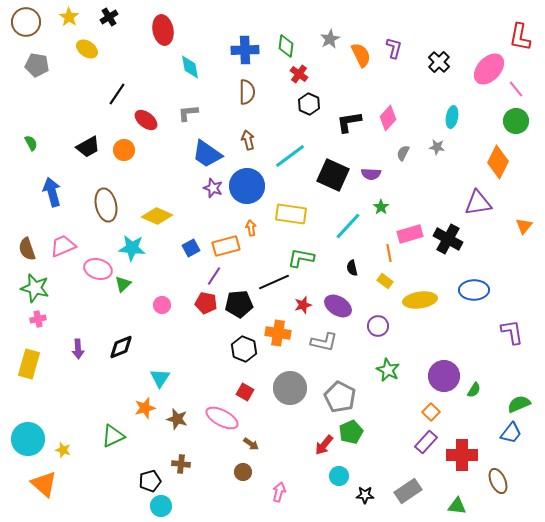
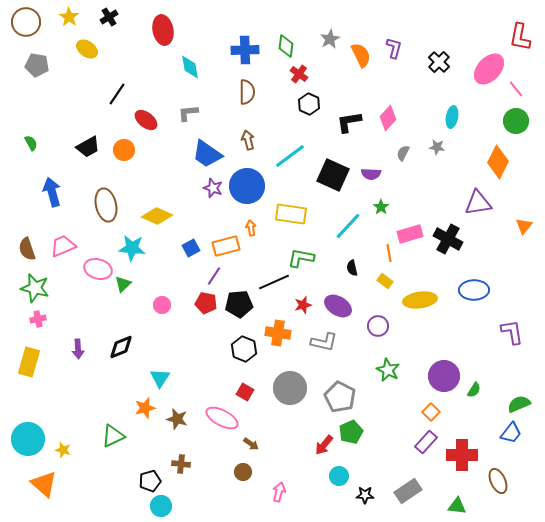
yellow rectangle at (29, 364): moved 2 px up
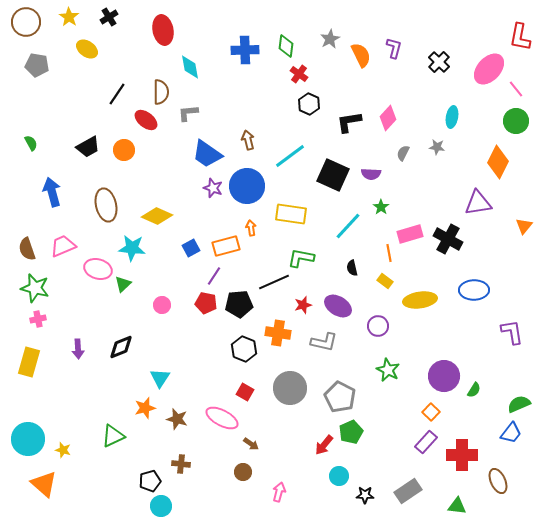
brown semicircle at (247, 92): moved 86 px left
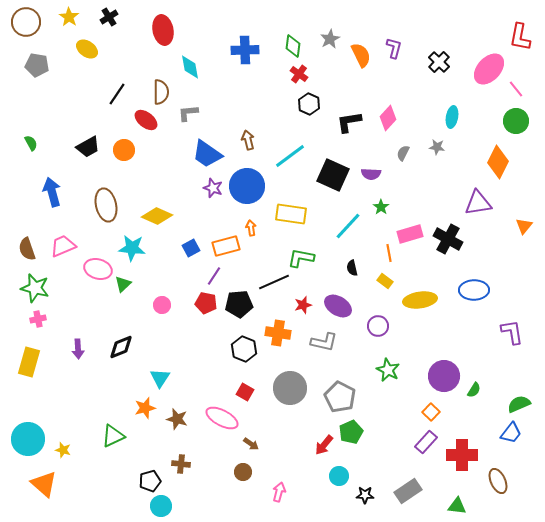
green diamond at (286, 46): moved 7 px right
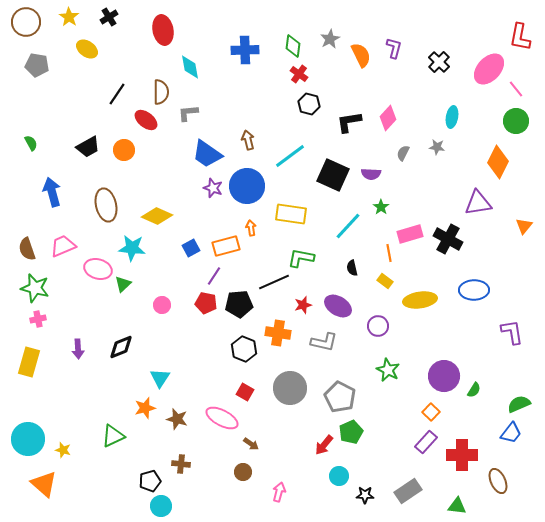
black hexagon at (309, 104): rotated 10 degrees counterclockwise
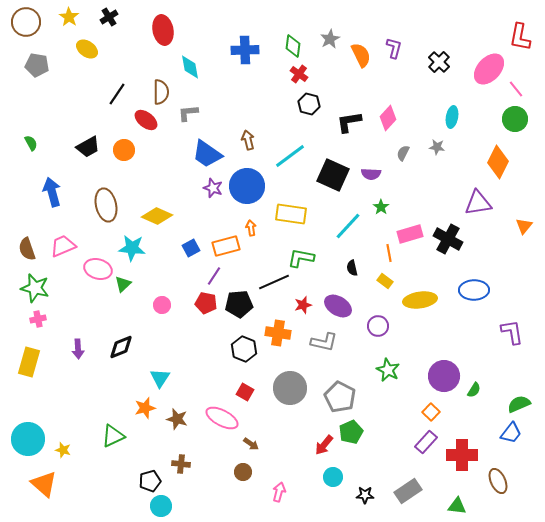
green circle at (516, 121): moved 1 px left, 2 px up
cyan circle at (339, 476): moved 6 px left, 1 px down
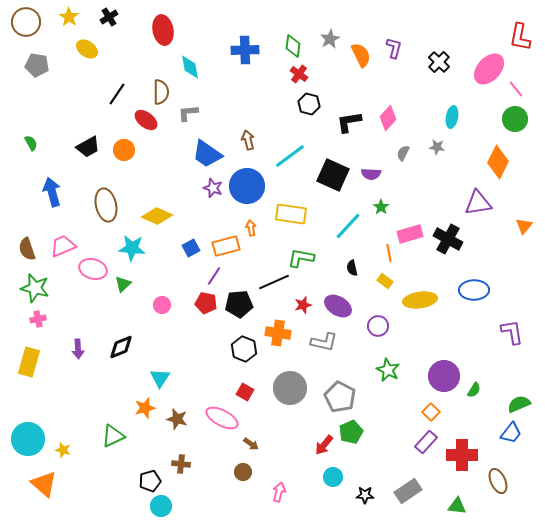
pink ellipse at (98, 269): moved 5 px left
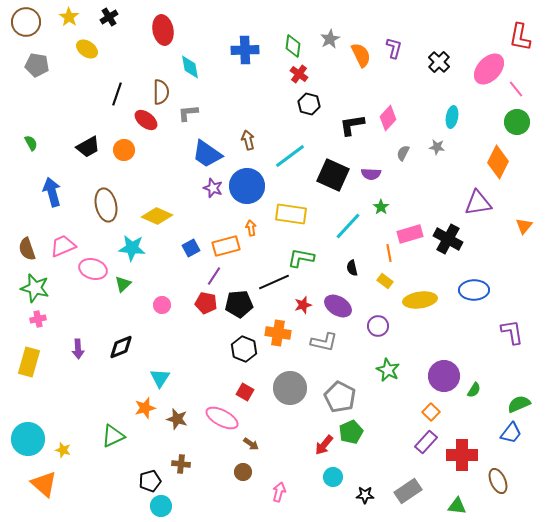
black line at (117, 94): rotated 15 degrees counterclockwise
green circle at (515, 119): moved 2 px right, 3 px down
black L-shape at (349, 122): moved 3 px right, 3 px down
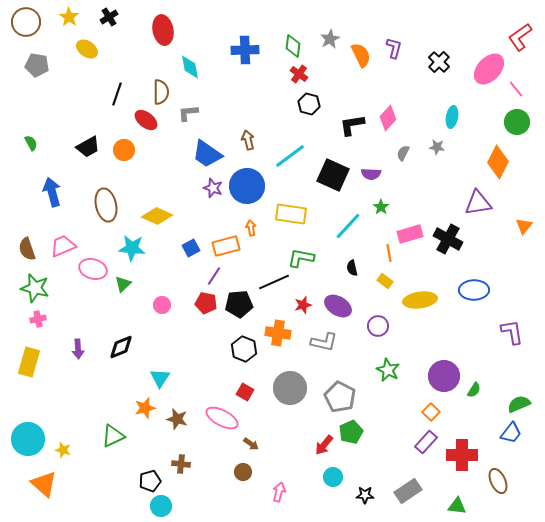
red L-shape at (520, 37): rotated 44 degrees clockwise
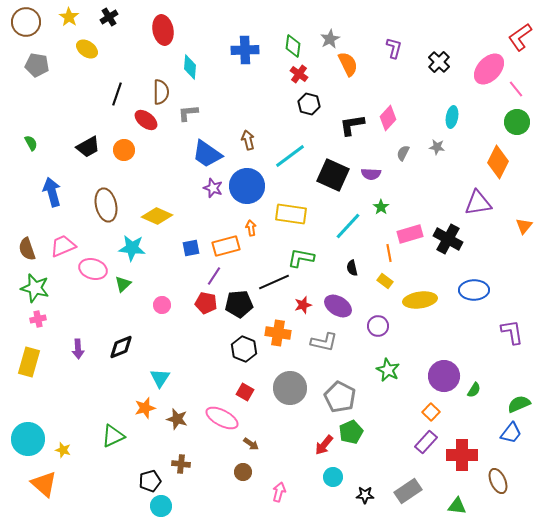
orange semicircle at (361, 55): moved 13 px left, 9 px down
cyan diamond at (190, 67): rotated 15 degrees clockwise
blue square at (191, 248): rotated 18 degrees clockwise
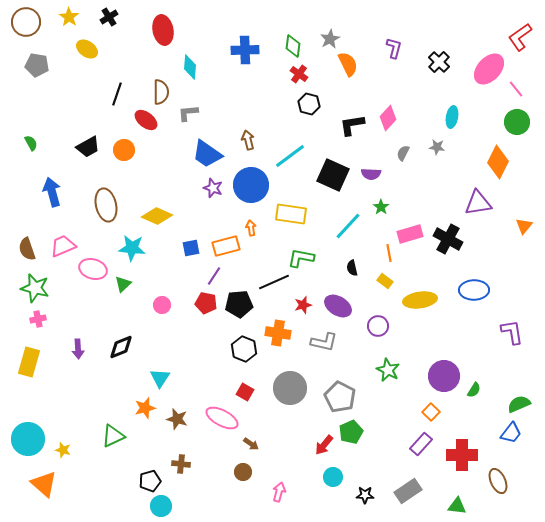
blue circle at (247, 186): moved 4 px right, 1 px up
purple rectangle at (426, 442): moved 5 px left, 2 px down
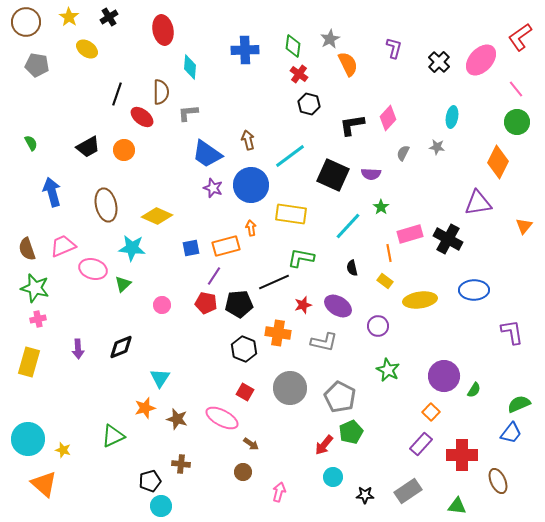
pink ellipse at (489, 69): moved 8 px left, 9 px up
red ellipse at (146, 120): moved 4 px left, 3 px up
